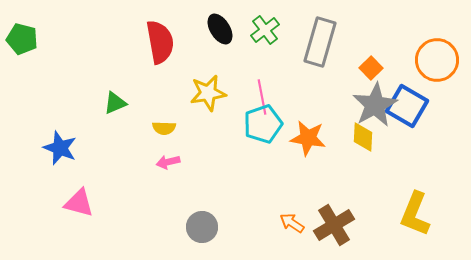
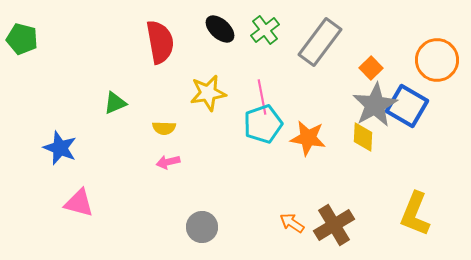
black ellipse: rotated 16 degrees counterclockwise
gray rectangle: rotated 21 degrees clockwise
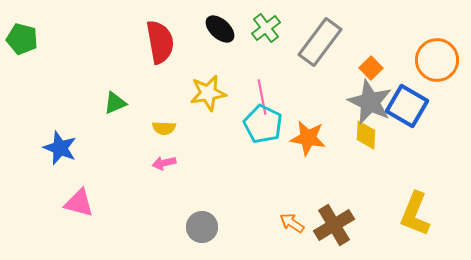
green cross: moved 1 px right, 2 px up
gray star: moved 5 px left, 3 px up; rotated 18 degrees counterclockwise
cyan pentagon: rotated 27 degrees counterclockwise
yellow diamond: moved 3 px right, 2 px up
pink arrow: moved 4 px left, 1 px down
